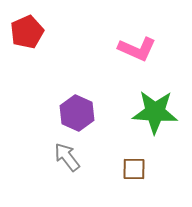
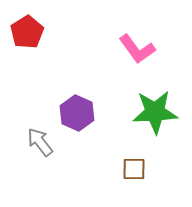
red pentagon: rotated 8 degrees counterclockwise
pink L-shape: rotated 30 degrees clockwise
green star: rotated 6 degrees counterclockwise
gray arrow: moved 27 px left, 15 px up
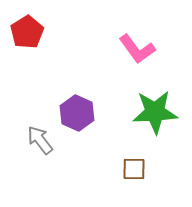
gray arrow: moved 2 px up
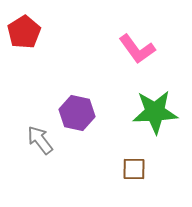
red pentagon: moved 3 px left
purple hexagon: rotated 12 degrees counterclockwise
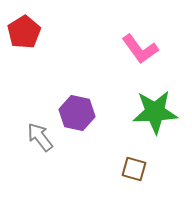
pink L-shape: moved 3 px right
gray arrow: moved 3 px up
brown square: rotated 15 degrees clockwise
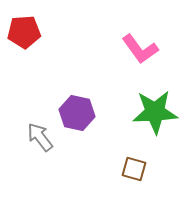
red pentagon: rotated 28 degrees clockwise
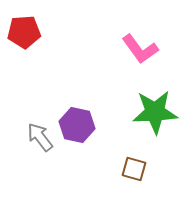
purple hexagon: moved 12 px down
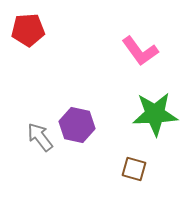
red pentagon: moved 4 px right, 2 px up
pink L-shape: moved 2 px down
green star: moved 2 px down
